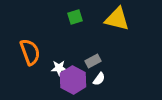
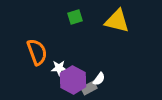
yellow triangle: moved 2 px down
orange semicircle: moved 7 px right
gray rectangle: moved 4 px left, 27 px down
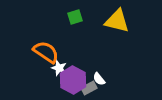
orange semicircle: moved 9 px right; rotated 36 degrees counterclockwise
white star: rotated 21 degrees clockwise
white semicircle: rotated 104 degrees clockwise
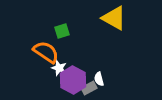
green square: moved 13 px left, 14 px down
yellow triangle: moved 3 px left, 3 px up; rotated 16 degrees clockwise
white semicircle: rotated 24 degrees clockwise
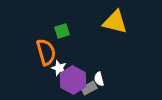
yellow triangle: moved 1 px right, 4 px down; rotated 16 degrees counterclockwise
orange semicircle: rotated 40 degrees clockwise
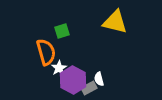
white star: rotated 21 degrees clockwise
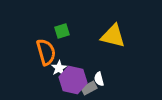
yellow triangle: moved 2 px left, 14 px down
purple hexagon: rotated 16 degrees counterclockwise
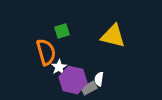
white star: moved 1 px up
white semicircle: rotated 24 degrees clockwise
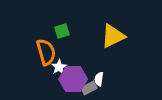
yellow triangle: rotated 40 degrees counterclockwise
purple hexagon: moved 1 px up; rotated 12 degrees counterclockwise
